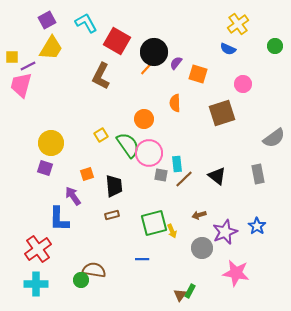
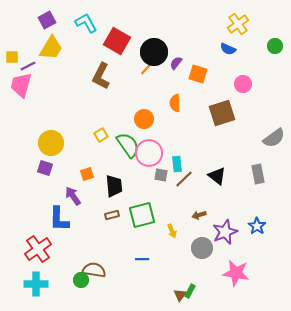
green square at (154, 223): moved 12 px left, 8 px up
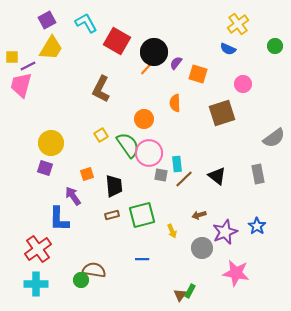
brown L-shape at (101, 76): moved 13 px down
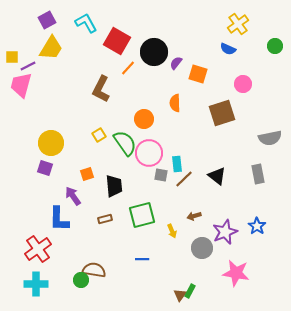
orange line at (147, 68): moved 19 px left
yellow square at (101, 135): moved 2 px left
gray semicircle at (274, 138): moved 4 px left; rotated 25 degrees clockwise
green semicircle at (128, 145): moved 3 px left, 2 px up
brown rectangle at (112, 215): moved 7 px left, 4 px down
brown arrow at (199, 215): moved 5 px left, 1 px down
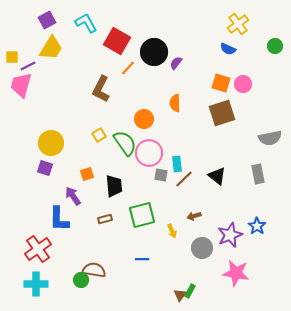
orange square at (198, 74): moved 23 px right, 9 px down
purple star at (225, 232): moved 5 px right, 3 px down
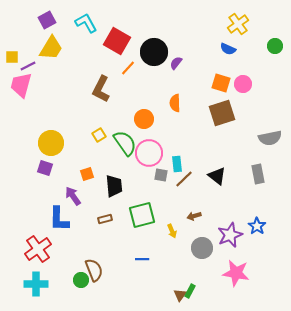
brown semicircle at (94, 270): rotated 60 degrees clockwise
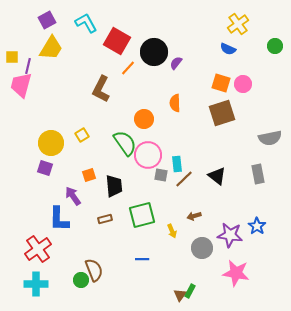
purple line at (28, 66): rotated 49 degrees counterclockwise
yellow square at (99, 135): moved 17 px left
pink circle at (149, 153): moved 1 px left, 2 px down
orange square at (87, 174): moved 2 px right, 1 px down
purple star at (230, 235): rotated 30 degrees clockwise
